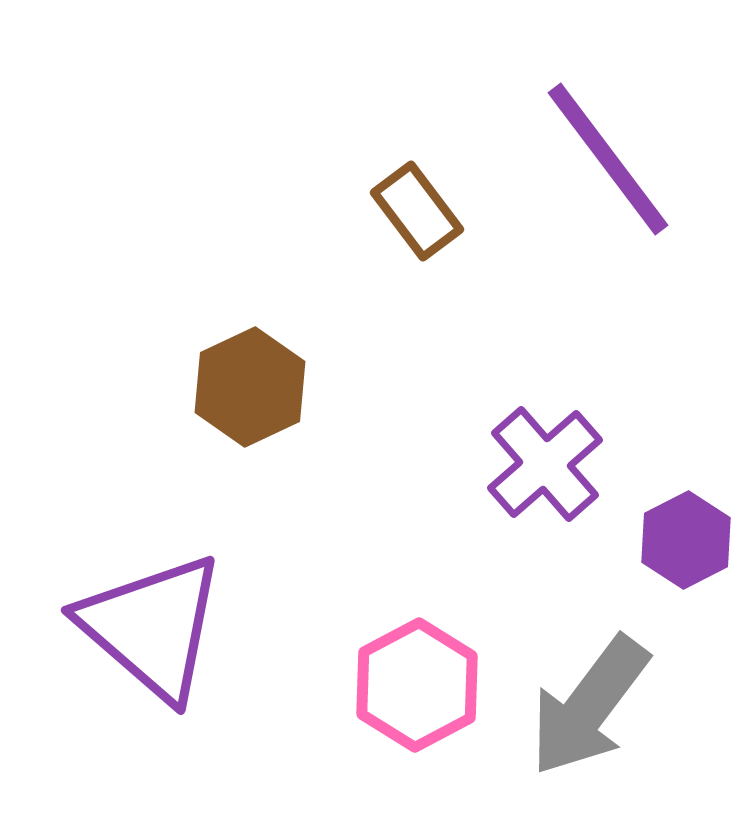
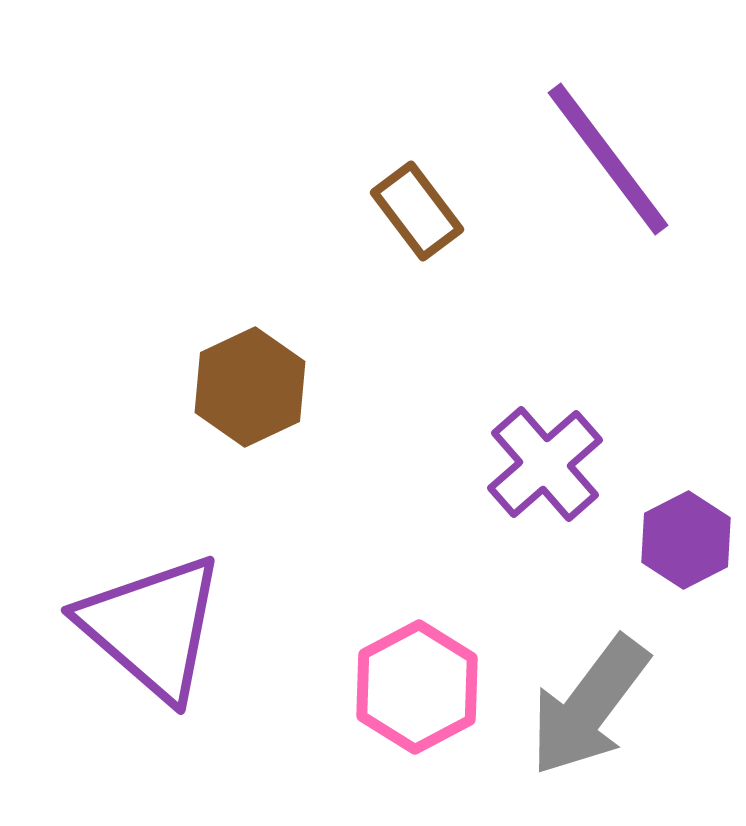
pink hexagon: moved 2 px down
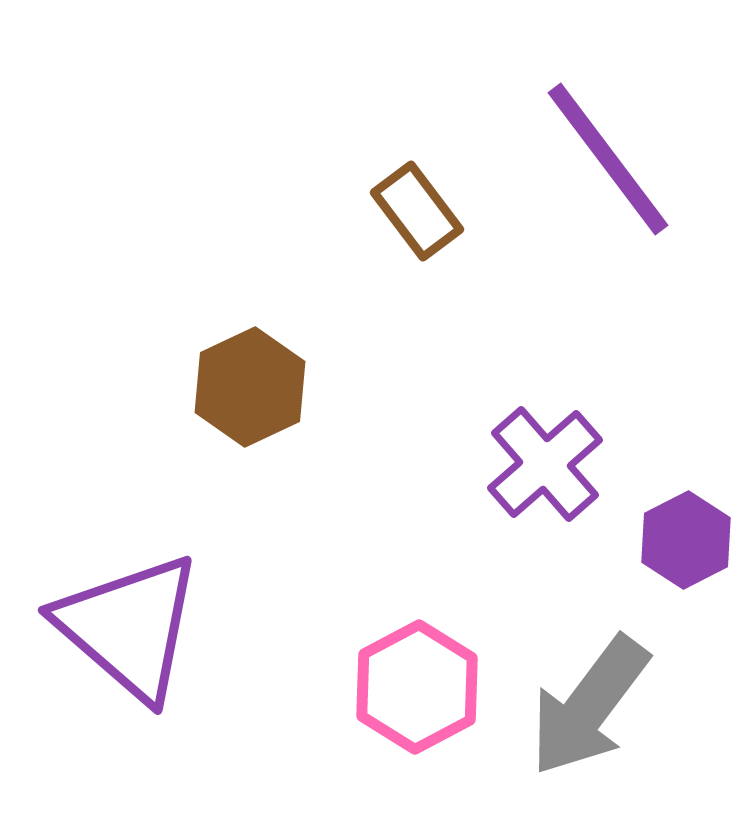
purple triangle: moved 23 px left
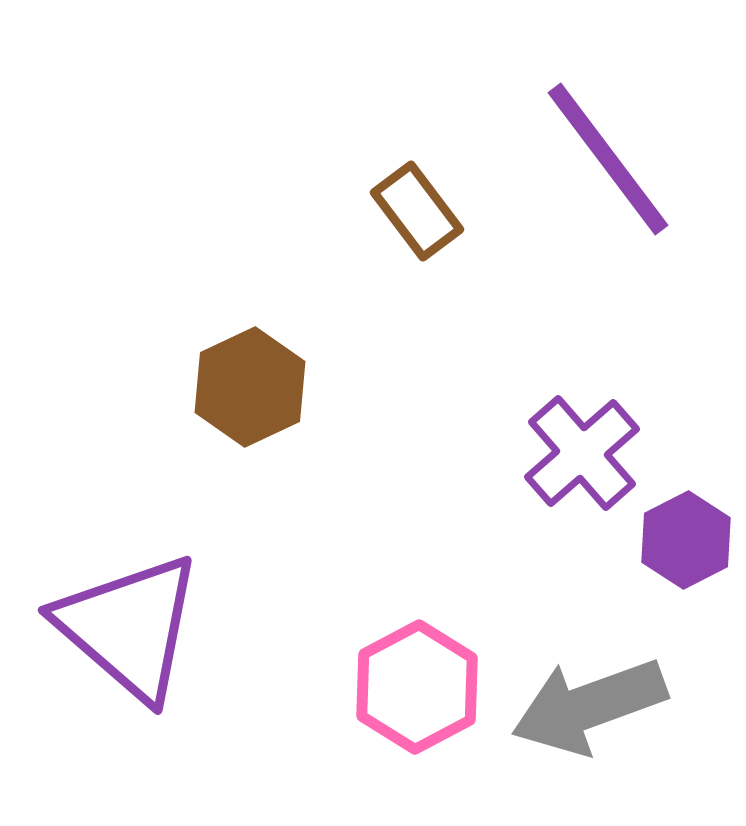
purple cross: moved 37 px right, 11 px up
gray arrow: rotated 33 degrees clockwise
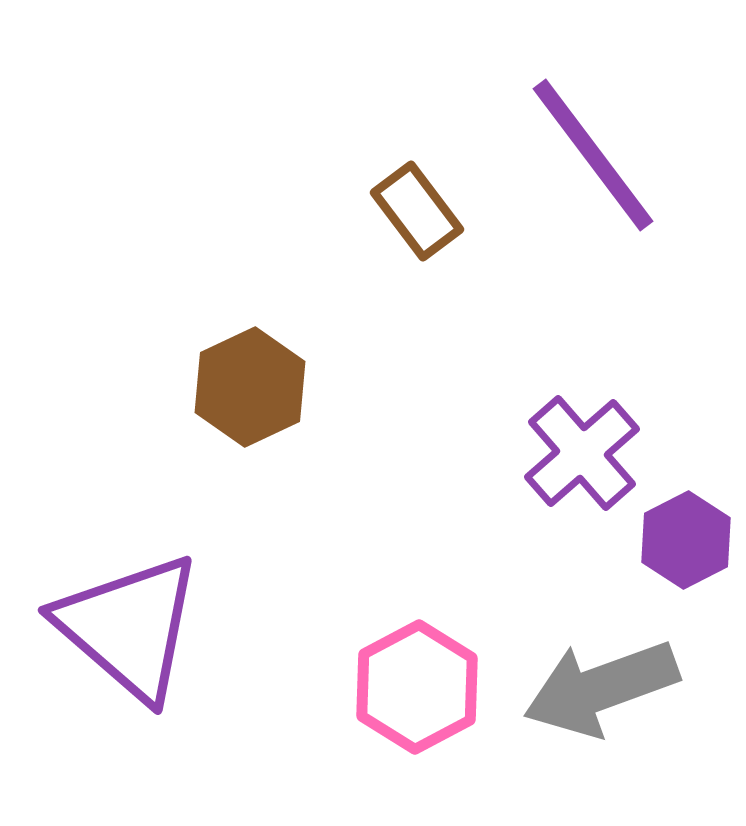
purple line: moved 15 px left, 4 px up
gray arrow: moved 12 px right, 18 px up
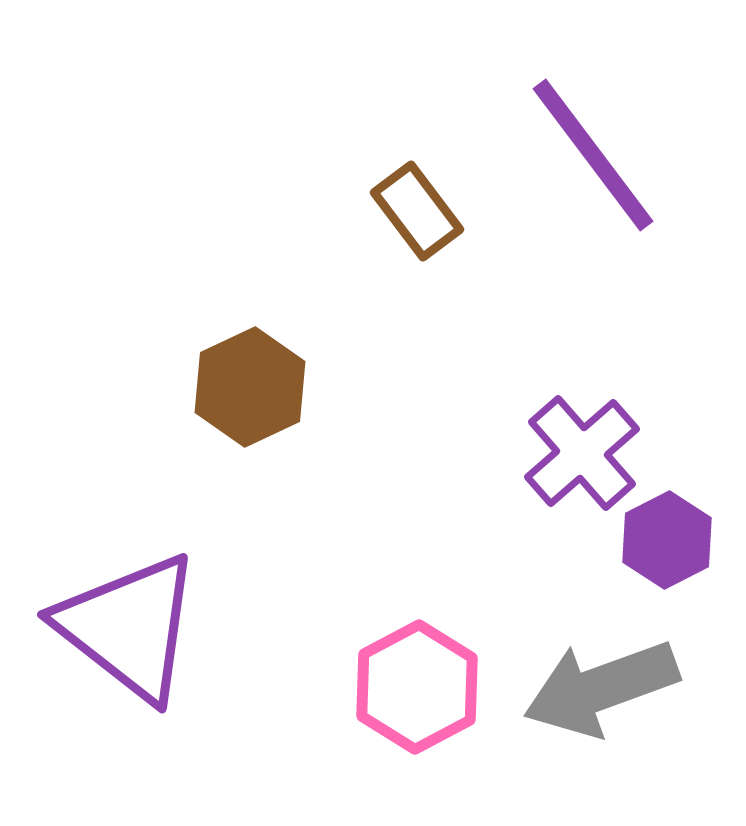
purple hexagon: moved 19 px left
purple triangle: rotated 3 degrees counterclockwise
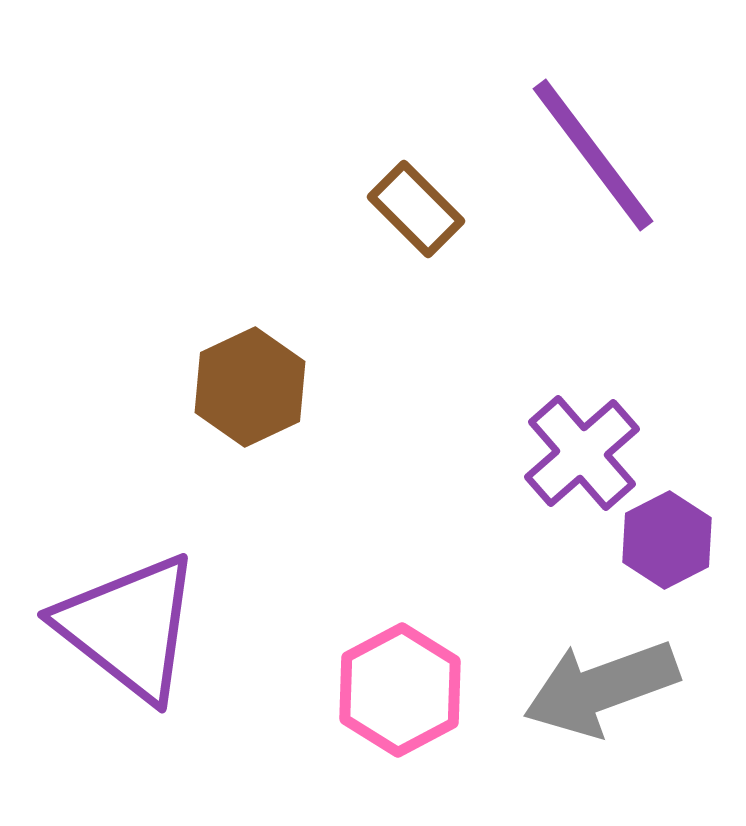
brown rectangle: moved 1 px left, 2 px up; rotated 8 degrees counterclockwise
pink hexagon: moved 17 px left, 3 px down
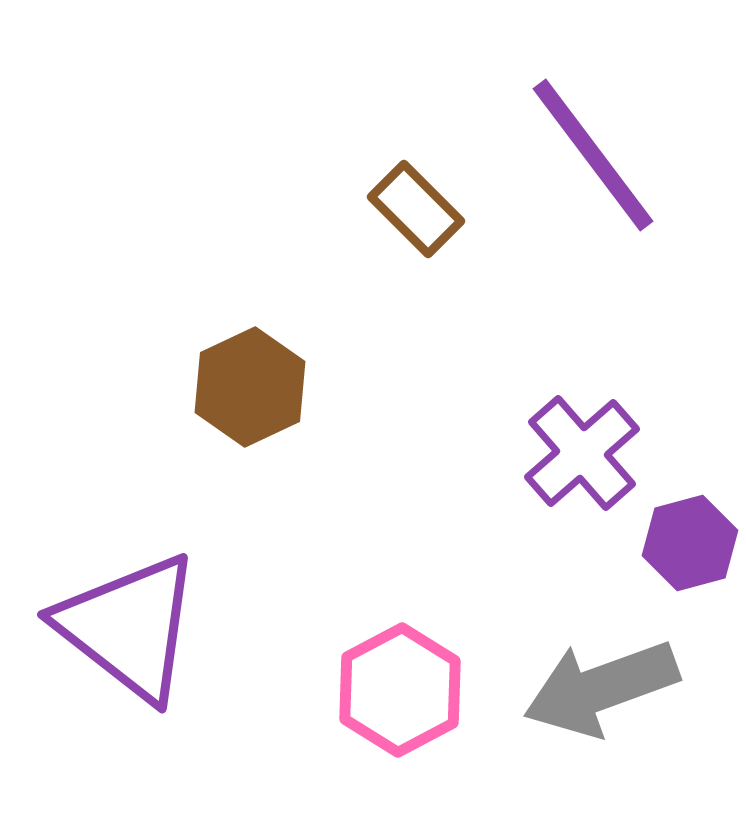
purple hexagon: moved 23 px right, 3 px down; rotated 12 degrees clockwise
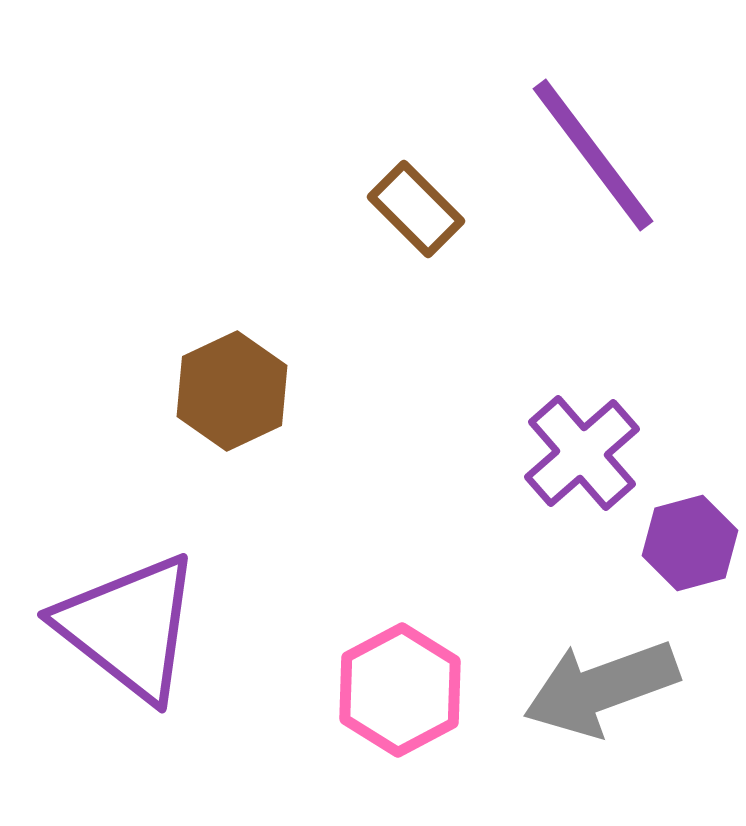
brown hexagon: moved 18 px left, 4 px down
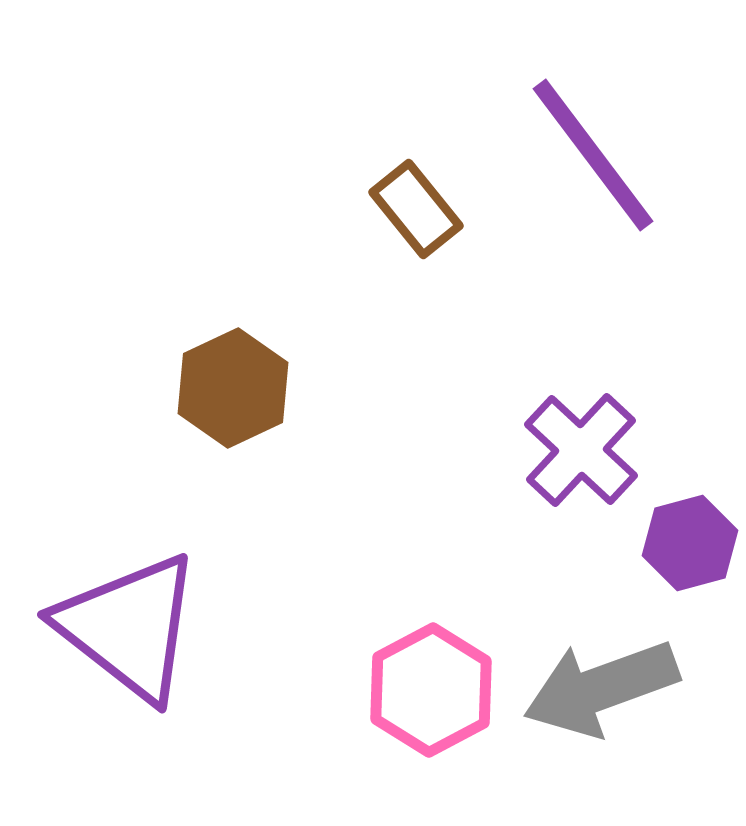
brown rectangle: rotated 6 degrees clockwise
brown hexagon: moved 1 px right, 3 px up
purple cross: moved 1 px left, 3 px up; rotated 6 degrees counterclockwise
pink hexagon: moved 31 px right
